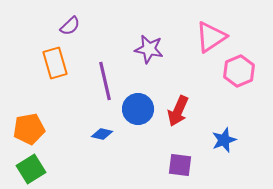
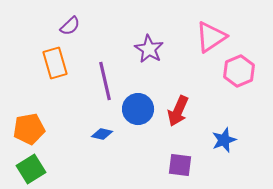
purple star: rotated 20 degrees clockwise
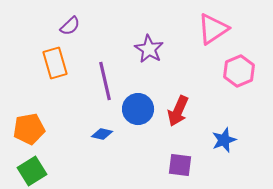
pink triangle: moved 2 px right, 8 px up
green square: moved 1 px right, 2 px down
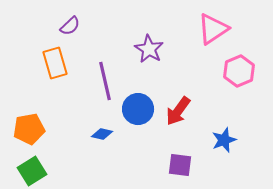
red arrow: rotated 12 degrees clockwise
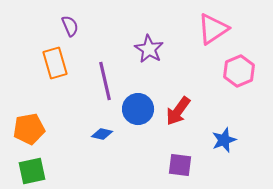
purple semicircle: rotated 70 degrees counterclockwise
green square: rotated 20 degrees clockwise
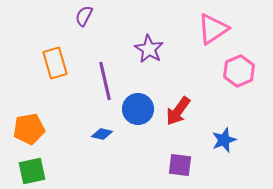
purple semicircle: moved 14 px right, 10 px up; rotated 130 degrees counterclockwise
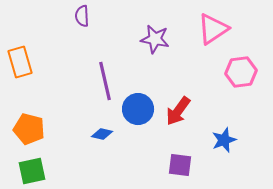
purple semicircle: moved 2 px left; rotated 30 degrees counterclockwise
purple star: moved 6 px right, 10 px up; rotated 20 degrees counterclockwise
orange rectangle: moved 35 px left, 1 px up
pink hexagon: moved 2 px right, 1 px down; rotated 16 degrees clockwise
orange pentagon: rotated 24 degrees clockwise
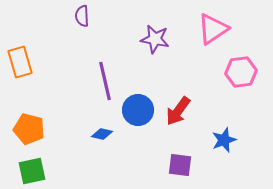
blue circle: moved 1 px down
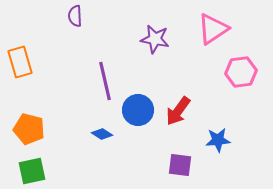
purple semicircle: moved 7 px left
blue diamond: rotated 20 degrees clockwise
blue star: moved 6 px left; rotated 15 degrees clockwise
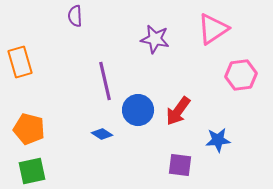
pink hexagon: moved 3 px down
